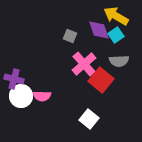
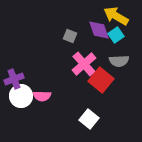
purple cross: rotated 36 degrees counterclockwise
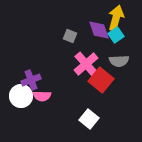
yellow arrow: moved 2 px down; rotated 75 degrees clockwise
pink cross: moved 2 px right
purple cross: moved 17 px right, 1 px down
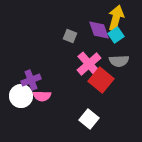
pink cross: moved 3 px right
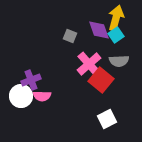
white square: moved 18 px right; rotated 24 degrees clockwise
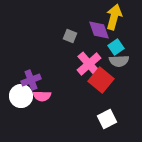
yellow arrow: moved 2 px left, 1 px up
cyan square: moved 12 px down
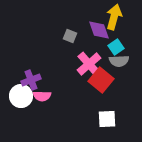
white square: rotated 24 degrees clockwise
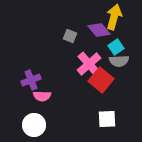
purple diamond: rotated 20 degrees counterclockwise
white circle: moved 13 px right, 29 px down
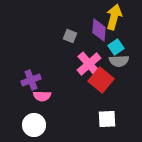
purple diamond: rotated 45 degrees clockwise
